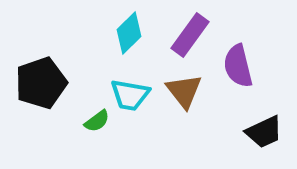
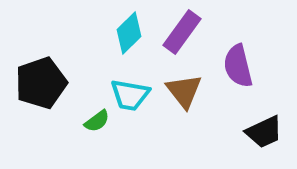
purple rectangle: moved 8 px left, 3 px up
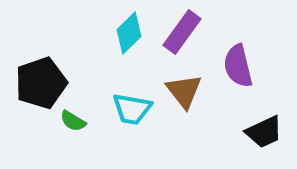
cyan trapezoid: moved 2 px right, 14 px down
green semicircle: moved 24 px left; rotated 68 degrees clockwise
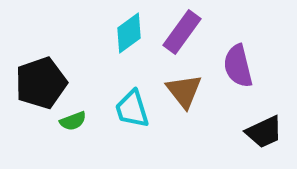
cyan diamond: rotated 9 degrees clockwise
cyan trapezoid: rotated 63 degrees clockwise
green semicircle: rotated 52 degrees counterclockwise
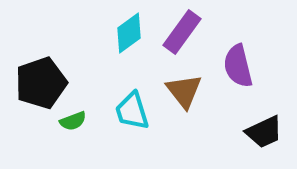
cyan trapezoid: moved 2 px down
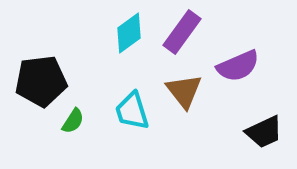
purple semicircle: rotated 99 degrees counterclockwise
black pentagon: moved 2 px up; rotated 12 degrees clockwise
green semicircle: rotated 36 degrees counterclockwise
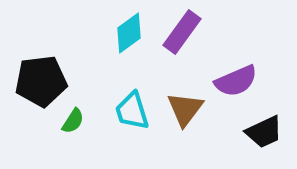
purple semicircle: moved 2 px left, 15 px down
brown triangle: moved 1 px right, 18 px down; rotated 15 degrees clockwise
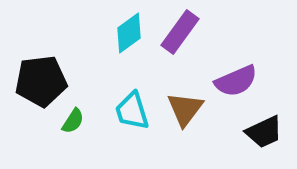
purple rectangle: moved 2 px left
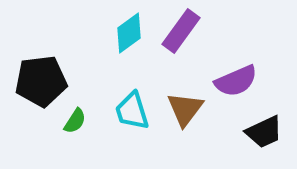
purple rectangle: moved 1 px right, 1 px up
green semicircle: moved 2 px right
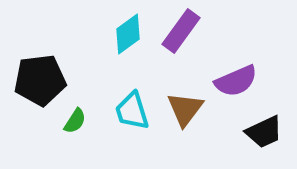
cyan diamond: moved 1 px left, 1 px down
black pentagon: moved 1 px left, 1 px up
